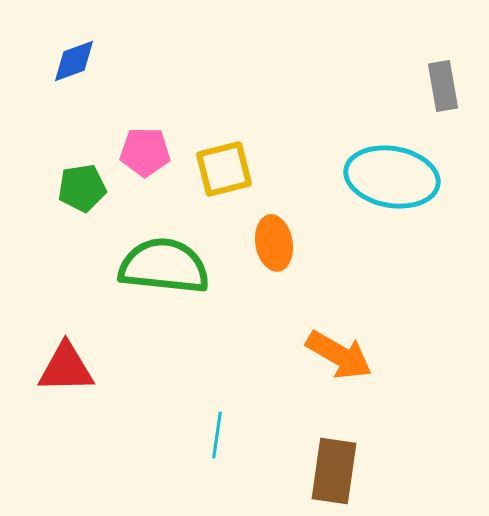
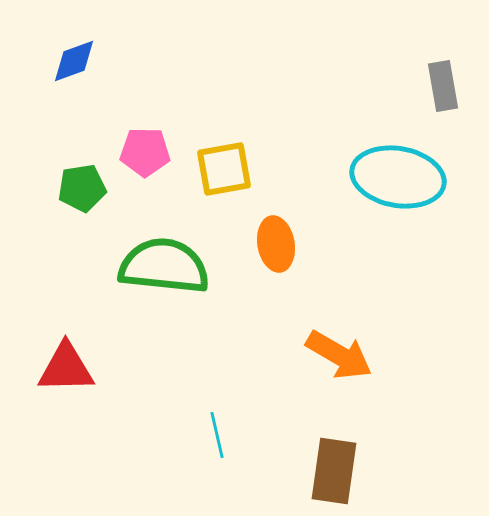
yellow square: rotated 4 degrees clockwise
cyan ellipse: moved 6 px right
orange ellipse: moved 2 px right, 1 px down
cyan line: rotated 21 degrees counterclockwise
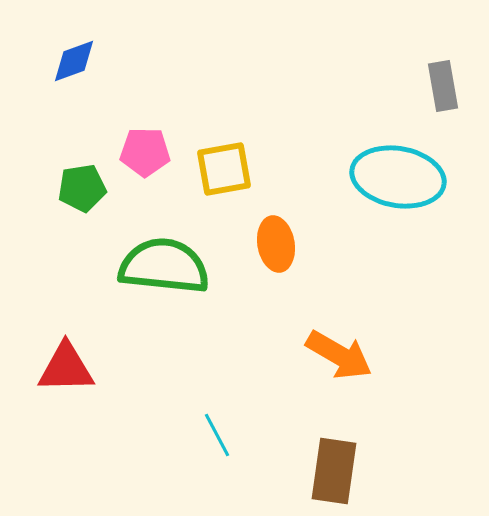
cyan line: rotated 15 degrees counterclockwise
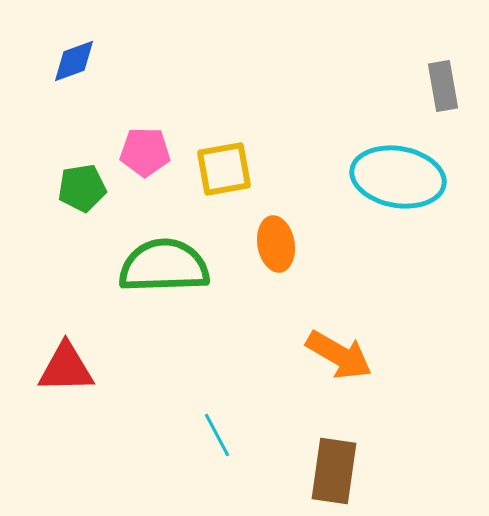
green semicircle: rotated 8 degrees counterclockwise
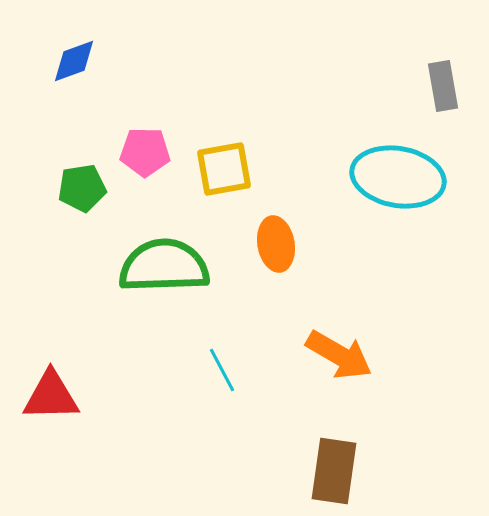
red triangle: moved 15 px left, 28 px down
cyan line: moved 5 px right, 65 px up
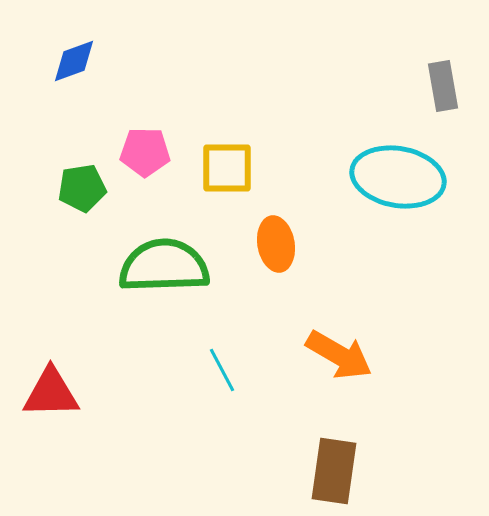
yellow square: moved 3 px right, 1 px up; rotated 10 degrees clockwise
red triangle: moved 3 px up
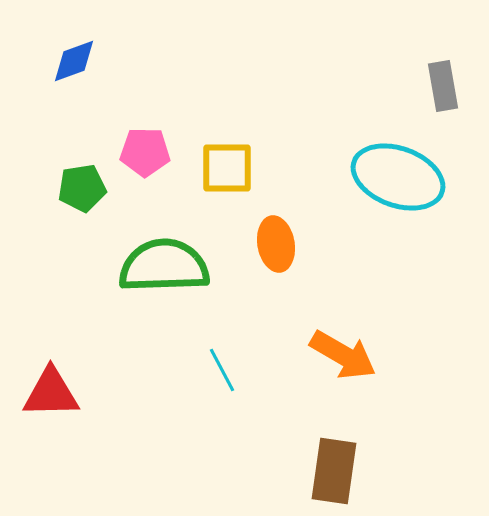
cyan ellipse: rotated 10 degrees clockwise
orange arrow: moved 4 px right
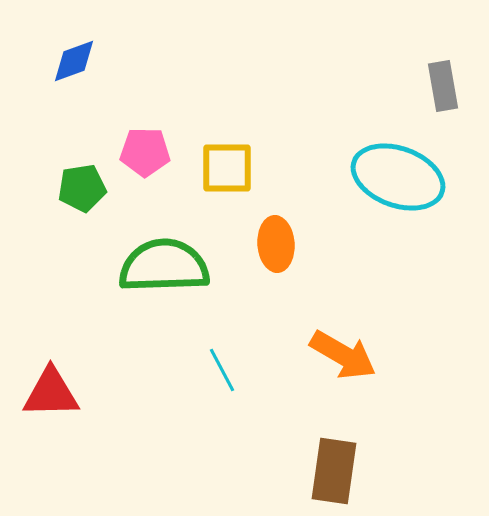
orange ellipse: rotated 6 degrees clockwise
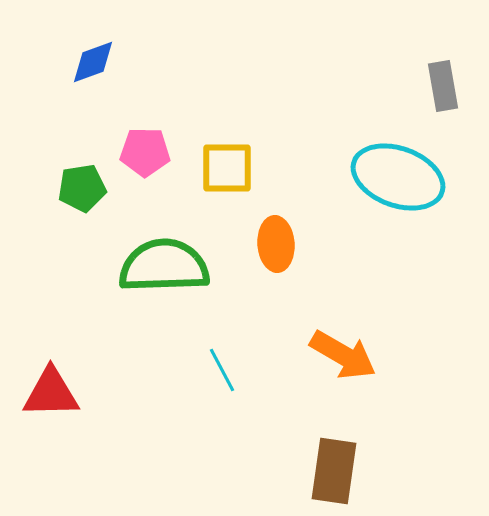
blue diamond: moved 19 px right, 1 px down
